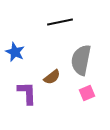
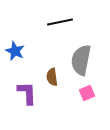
blue star: moved 1 px up
brown semicircle: rotated 120 degrees clockwise
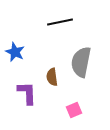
blue star: moved 1 px down
gray semicircle: moved 2 px down
pink square: moved 13 px left, 17 px down
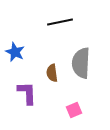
gray semicircle: moved 1 px down; rotated 8 degrees counterclockwise
brown semicircle: moved 4 px up
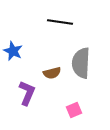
black line: rotated 20 degrees clockwise
blue star: moved 2 px left, 1 px up
brown semicircle: rotated 96 degrees counterclockwise
purple L-shape: rotated 25 degrees clockwise
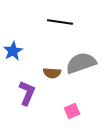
blue star: rotated 18 degrees clockwise
gray semicircle: rotated 68 degrees clockwise
brown semicircle: rotated 18 degrees clockwise
pink square: moved 2 px left, 1 px down
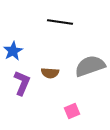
gray semicircle: moved 9 px right, 3 px down
brown semicircle: moved 2 px left
purple L-shape: moved 5 px left, 10 px up
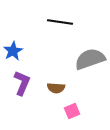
gray semicircle: moved 7 px up
brown semicircle: moved 6 px right, 15 px down
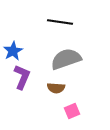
gray semicircle: moved 24 px left
purple L-shape: moved 6 px up
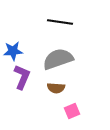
blue star: rotated 24 degrees clockwise
gray semicircle: moved 8 px left
